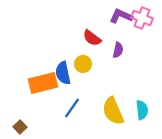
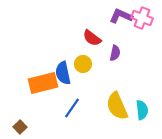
purple semicircle: moved 3 px left, 3 px down
yellow semicircle: moved 4 px right, 5 px up
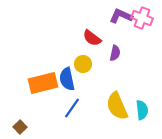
blue semicircle: moved 4 px right, 6 px down
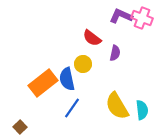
orange rectangle: rotated 24 degrees counterclockwise
yellow semicircle: rotated 8 degrees counterclockwise
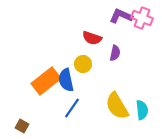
red semicircle: rotated 18 degrees counterclockwise
blue semicircle: moved 1 px left, 1 px down
orange rectangle: moved 3 px right, 2 px up
brown square: moved 2 px right, 1 px up; rotated 16 degrees counterclockwise
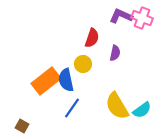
red semicircle: rotated 90 degrees counterclockwise
cyan semicircle: rotated 60 degrees clockwise
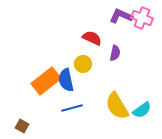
red semicircle: rotated 84 degrees counterclockwise
blue line: rotated 40 degrees clockwise
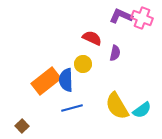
blue semicircle: rotated 10 degrees clockwise
brown square: rotated 16 degrees clockwise
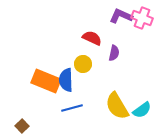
purple semicircle: moved 1 px left
orange rectangle: rotated 60 degrees clockwise
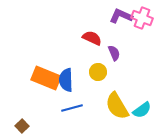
purple semicircle: rotated 35 degrees counterclockwise
yellow circle: moved 15 px right, 8 px down
orange rectangle: moved 3 px up
